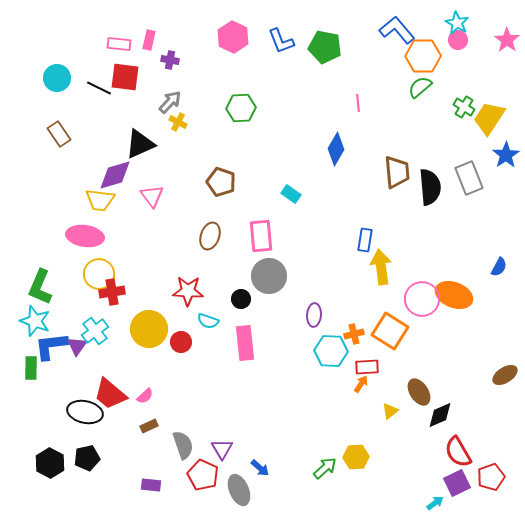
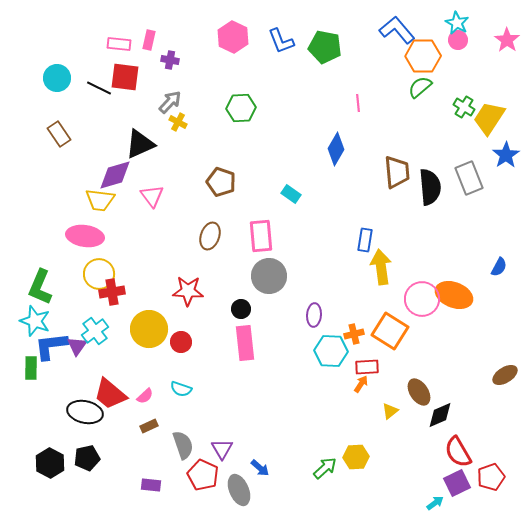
black circle at (241, 299): moved 10 px down
cyan semicircle at (208, 321): moved 27 px left, 68 px down
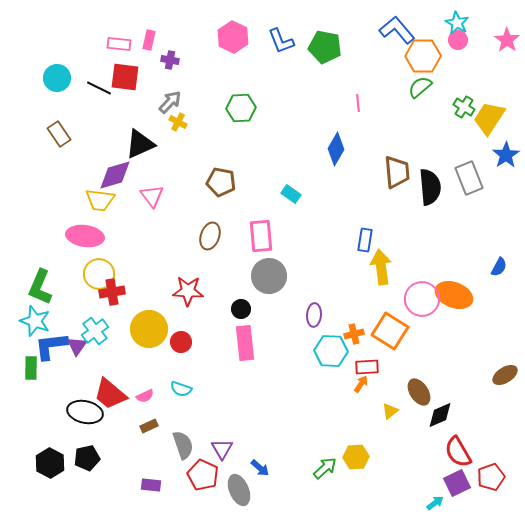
brown pentagon at (221, 182): rotated 8 degrees counterclockwise
pink semicircle at (145, 396): rotated 18 degrees clockwise
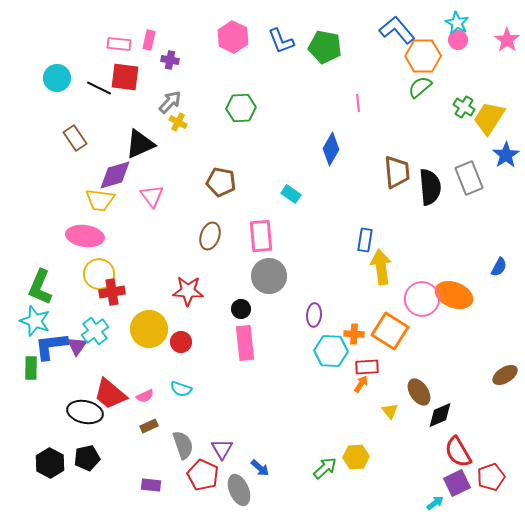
brown rectangle at (59, 134): moved 16 px right, 4 px down
blue diamond at (336, 149): moved 5 px left
orange cross at (354, 334): rotated 18 degrees clockwise
yellow triangle at (390, 411): rotated 30 degrees counterclockwise
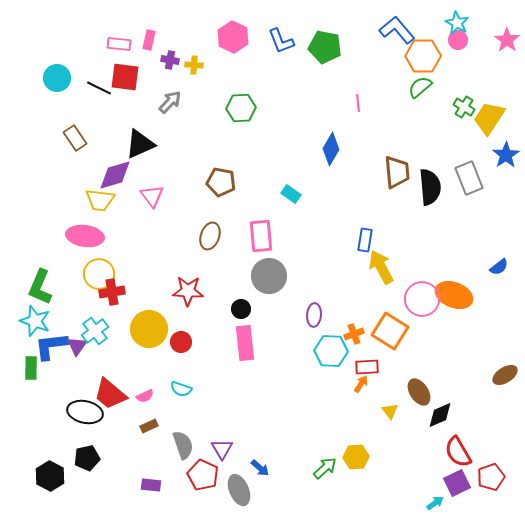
yellow cross at (178, 122): moved 16 px right, 57 px up; rotated 24 degrees counterclockwise
yellow arrow at (381, 267): rotated 20 degrees counterclockwise
blue semicircle at (499, 267): rotated 24 degrees clockwise
orange cross at (354, 334): rotated 24 degrees counterclockwise
black hexagon at (50, 463): moved 13 px down
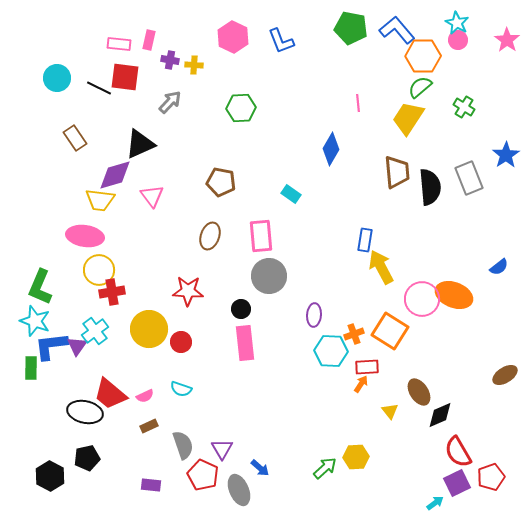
green pentagon at (325, 47): moved 26 px right, 19 px up
yellow trapezoid at (489, 118): moved 81 px left
yellow circle at (99, 274): moved 4 px up
